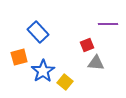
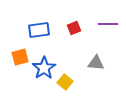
blue rectangle: moved 1 px right, 2 px up; rotated 55 degrees counterclockwise
red square: moved 13 px left, 17 px up
orange square: moved 1 px right
blue star: moved 1 px right, 3 px up
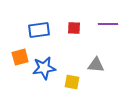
red square: rotated 24 degrees clockwise
gray triangle: moved 2 px down
blue star: rotated 25 degrees clockwise
yellow square: moved 7 px right; rotated 28 degrees counterclockwise
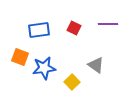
red square: rotated 24 degrees clockwise
orange square: rotated 36 degrees clockwise
gray triangle: rotated 30 degrees clockwise
yellow square: rotated 35 degrees clockwise
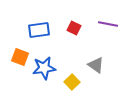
purple line: rotated 12 degrees clockwise
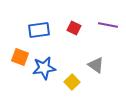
purple line: moved 1 px down
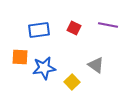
orange square: rotated 18 degrees counterclockwise
